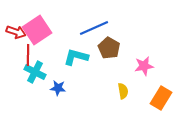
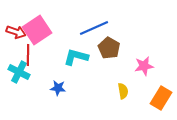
cyan cross: moved 16 px left
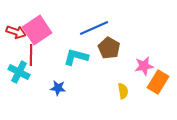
red line: moved 3 px right
orange rectangle: moved 3 px left, 16 px up
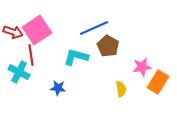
red arrow: moved 3 px left
brown pentagon: moved 1 px left, 2 px up
red line: rotated 10 degrees counterclockwise
pink star: moved 2 px left, 1 px down
yellow semicircle: moved 2 px left, 2 px up
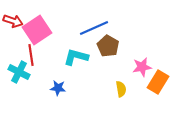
red arrow: moved 11 px up
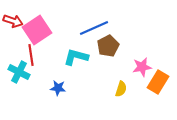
brown pentagon: rotated 15 degrees clockwise
yellow semicircle: rotated 28 degrees clockwise
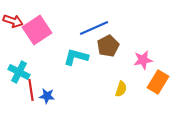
red line: moved 35 px down
pink star: moved 1 px right, 7 px up
blue star: moved 11 px left, 8 px down
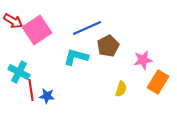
red arrow: rotated 12 degrees clockwise
blue line: moved 7 px left
